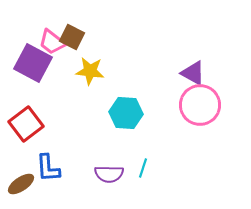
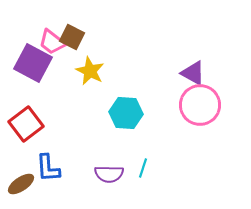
yellow star: rotated 20 degrees clockwise
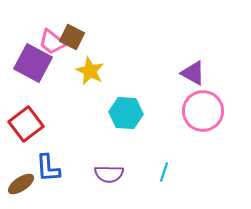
pink circle: moved 3 px right, 6 px down
cyan line: moved 21 px right, 4 px down
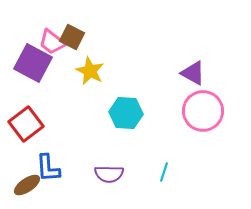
brown ellipse: moved 6 px right, 1 px down
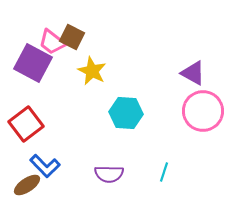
yellow star: moved 2 px right
blue L-shape: moved 3 px left, 2 px up; rotated 40 degrees counterclockwise
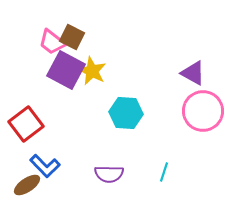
purple square: moved 33 px right, 7 px down
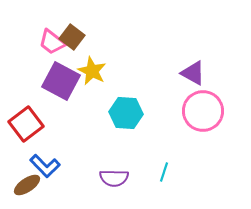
brown square: rotated 10 degrees clockwise
purple square: moved 5 px left, 11 px down
purple semicircle: moved 5 px right, 4 px down
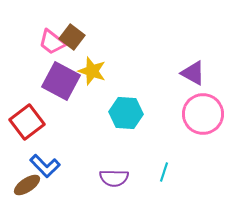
yellow star: rotated 8 degrees counterclockwise
pink circle: moved 3 px down
red square: moved 1 px right, 2 px up
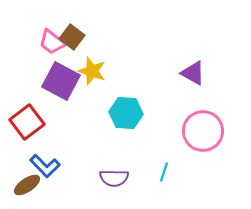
pink circle: moved 17 px down
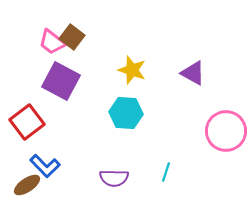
yellow star: moved 40 px right, 1 px up
pink circle: moved 23 px right
cyan line: moved 2 px right
